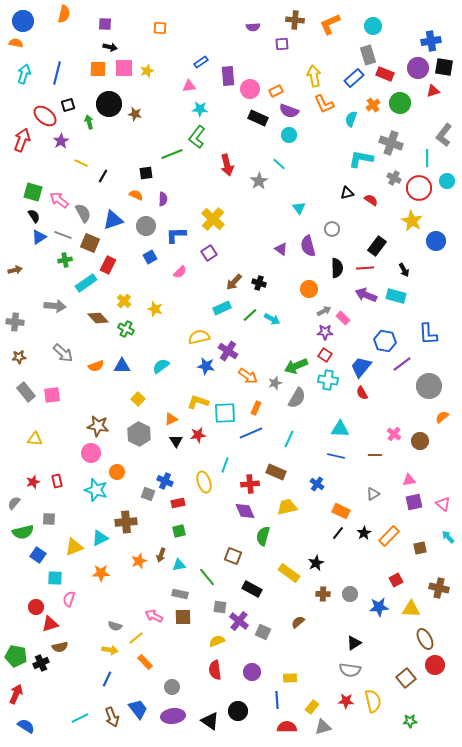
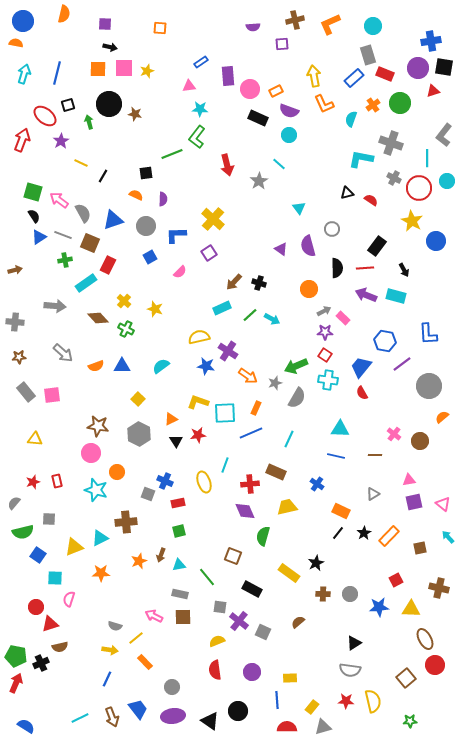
brown cross at (295, 20): rotated 18 degrees counterclockwise
red arrow at (16, 694): moved 11 px up
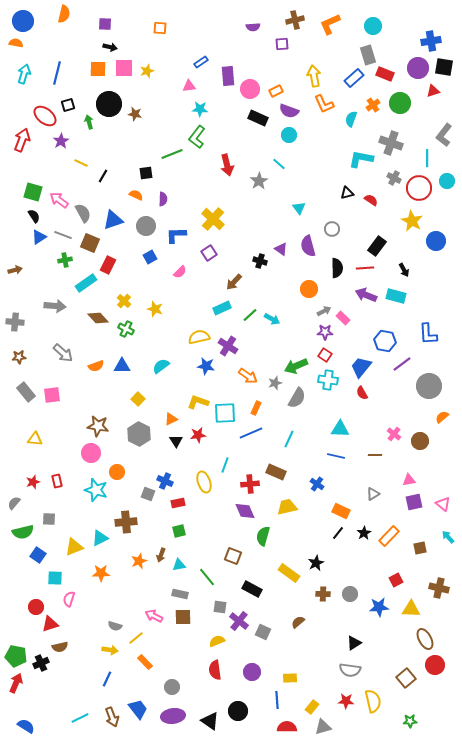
black cross at (259, 283): moved 1 px right, 22 px up
purple cross at (228, 351): moved 5 px up
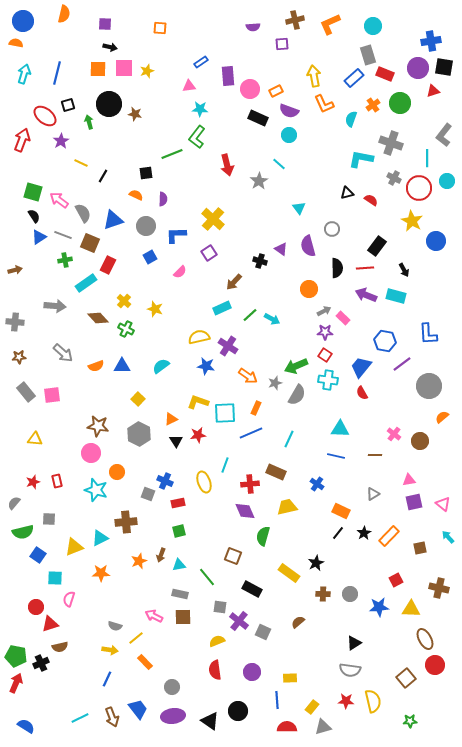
gray semicircle at (297, 398): moved 3 px up
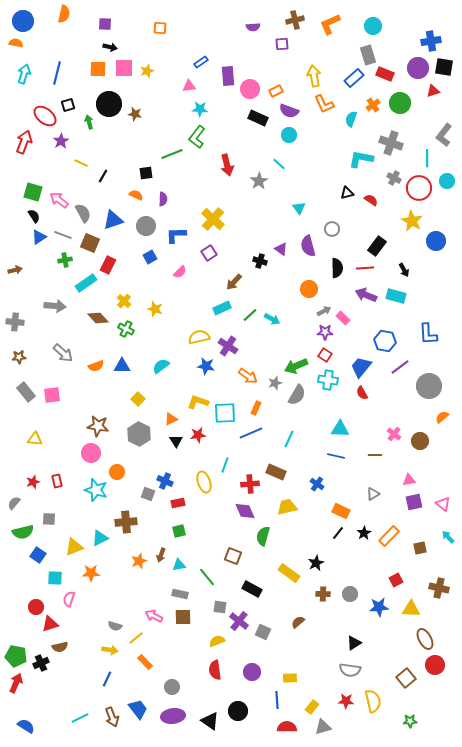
red arrow at (22, 140): moved 2 px right, 2 px down
purple line at (402, 364): moved 2 px left, 3 px down
orange star at (101, 573): moved 10 px left
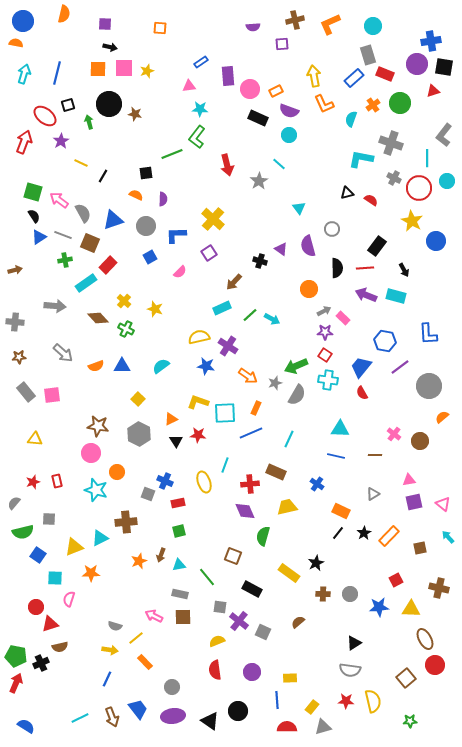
purple circle at (418, 68): moved 1 px left, 4 px up
red rectangle at (108, 265): rotated 18 degrees clockwise
red star at (198, 435): rotated 14 degrees clockwise
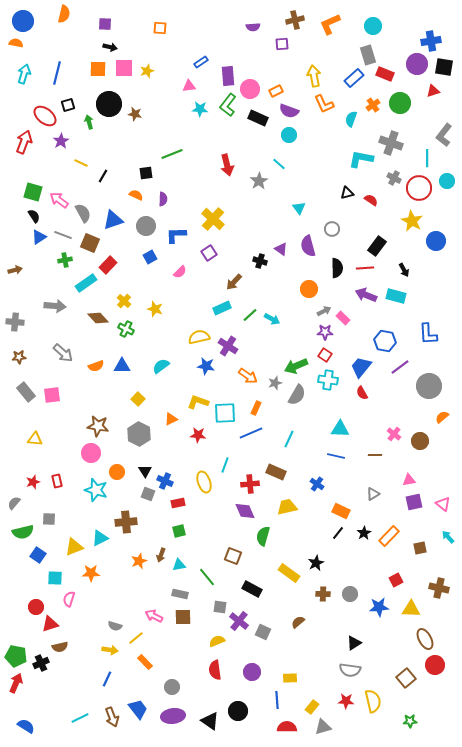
green L-shape at (197, 137): moved 31 px right, 32 px up
black triangle at (176, 441): moved 31 px left, 30 px down
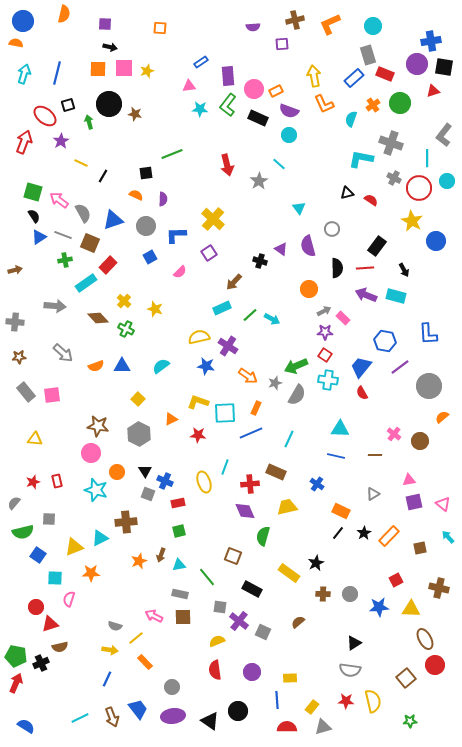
pink circle at (250, 89): moved 4 px right
cyan line at (225, 465): moved 2 px down
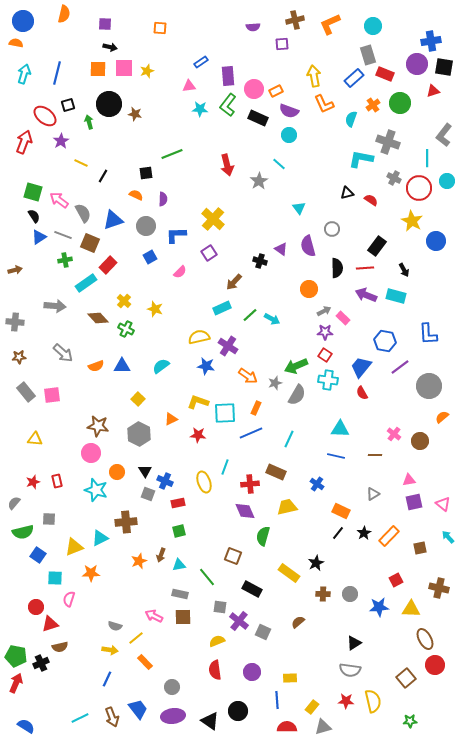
gray cross at (391, 143): moved 3 px left, 1 px up
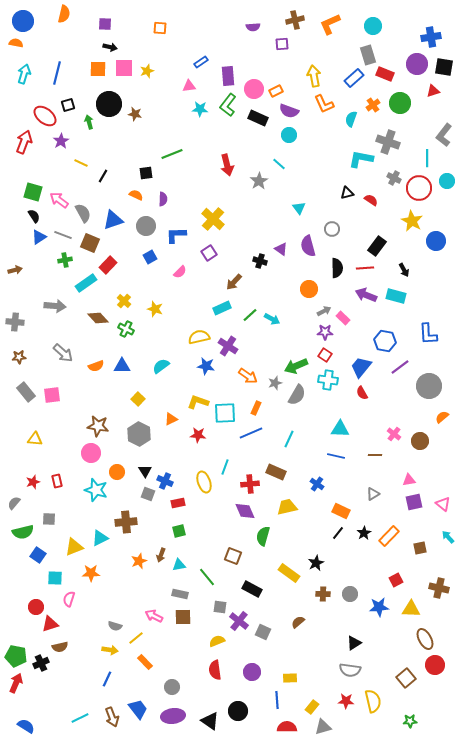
blue cross at (431, 41): moved 4 px up
